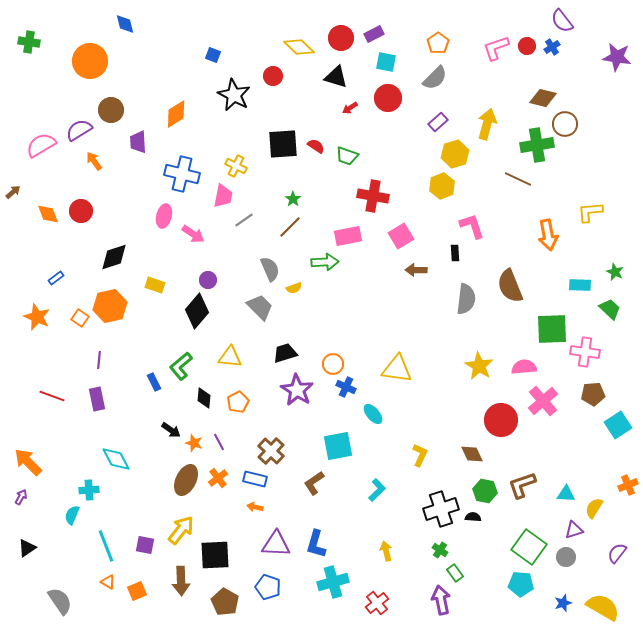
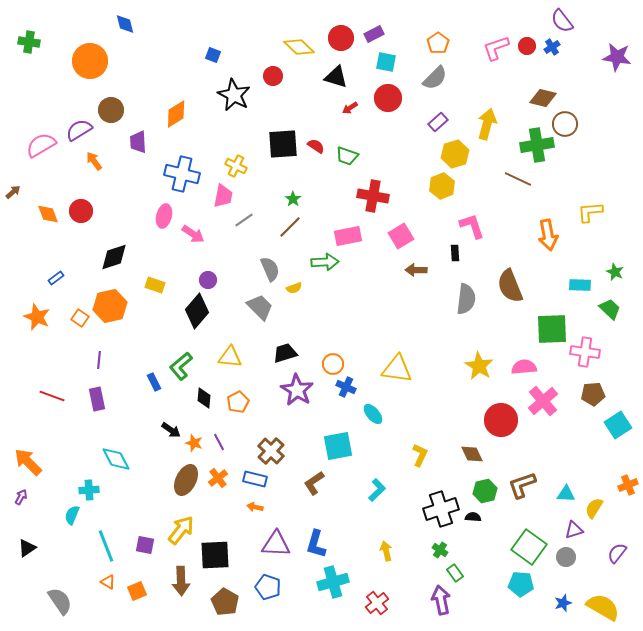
green hexagon at (485, 491): rotated 25 degrees counterclockwise
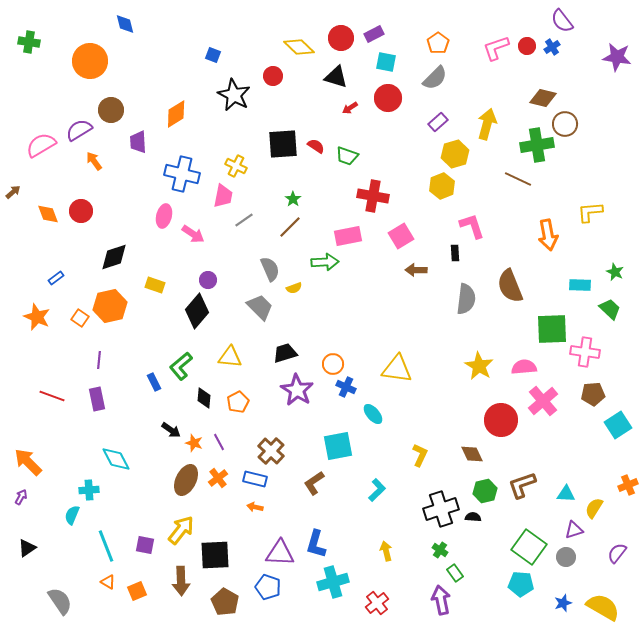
purple triangle at (276, 544): moved 4 px right, 9 px down
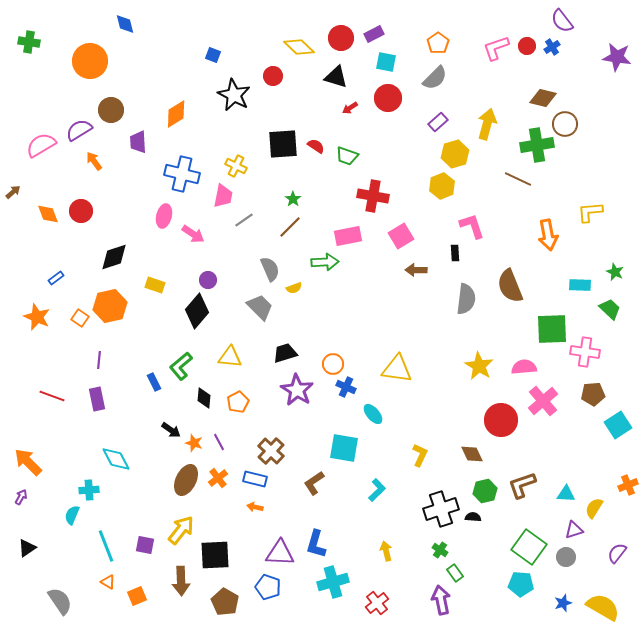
cyan square at (338, 446): moved 6 px right, 2 px down; rotated 20 degrees clockwise
orange square at (137, 591): moved 5 px down
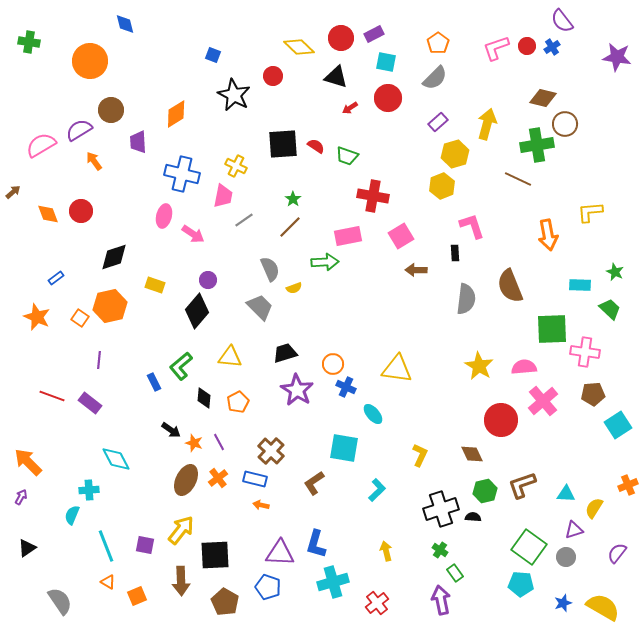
purple rectangle at (97, 399): moved 7 px left, 4 px down; rotated 40 degrees counterclockwise
orange arrow at (255, 507): moved 6 px right, 2 px up
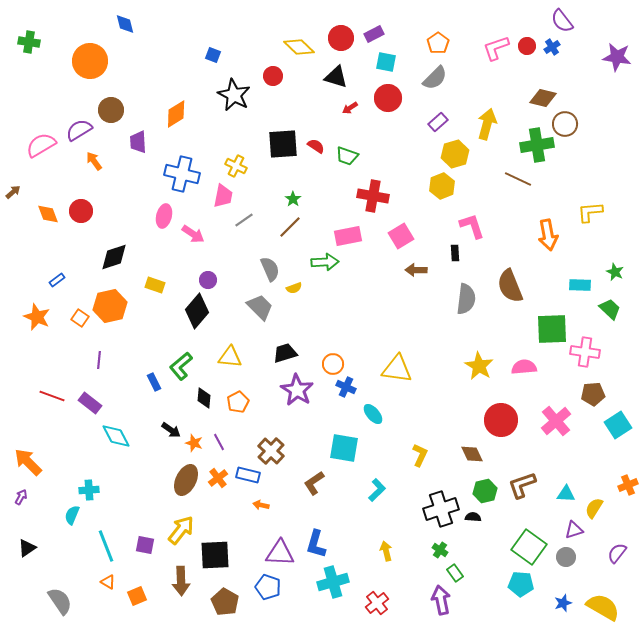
blue rectangle at (56, 278): moved 1 px right, 2 px down
pink cross at (543, 401): moved 13 px right, 20 px down
cyan diamond at (116, 459): moved 23 px up
blue rectangle at (255, 479): moved 7 px left, 4 px up
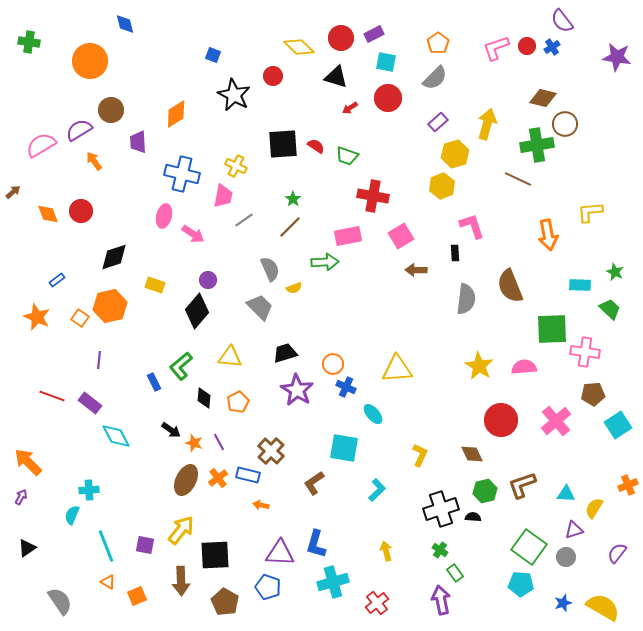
yellow triangle at (397, 369): rotated 12 degrees counterclockwise
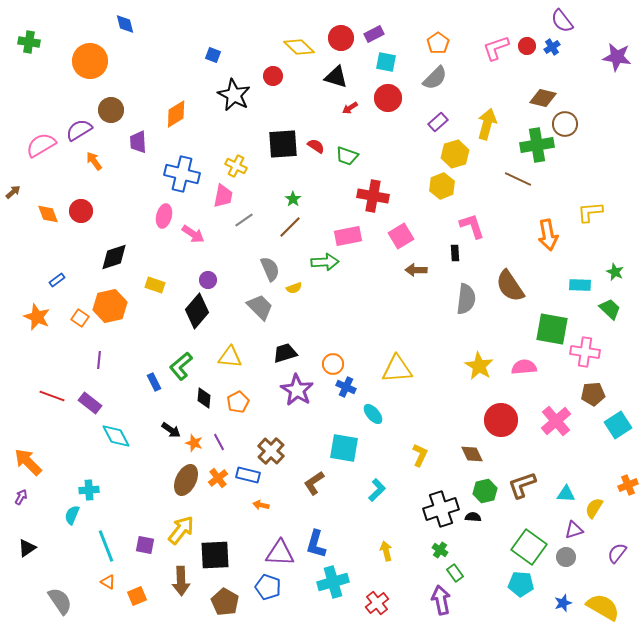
brown semicircle at (510, 286): rotated 12 degrees counterclockwise
green square at (552, 329): rotated 12 degrees clockwise
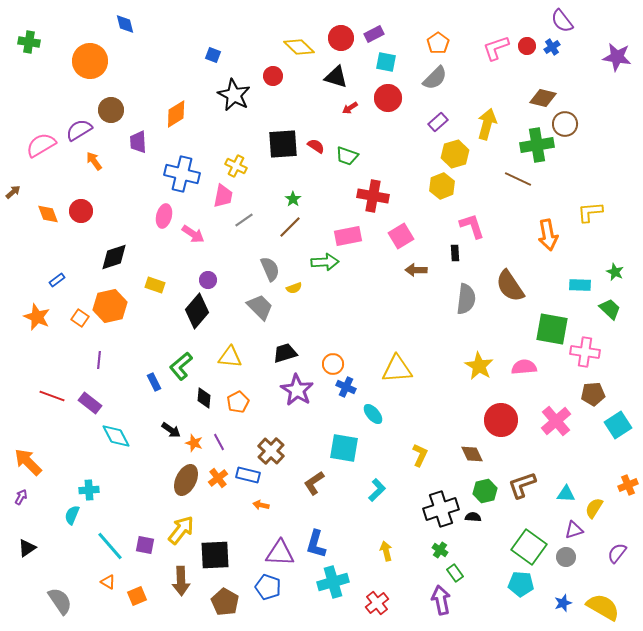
cyan line at (106, 546): moved 4 px right; rotated 20 degrees counterclockwise
